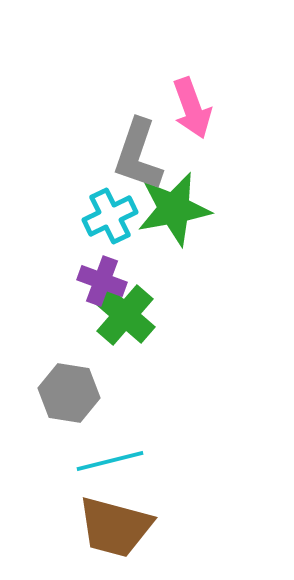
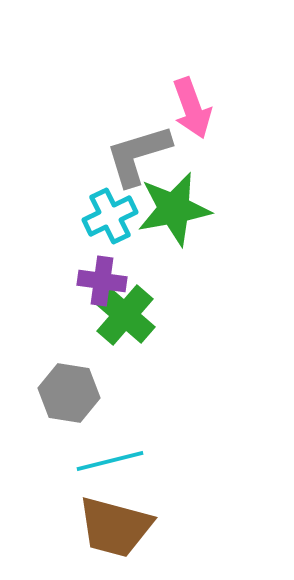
gray L-shape: rotated 54 degrees clockwise
purple cross: rotated 12 degrees counterclockwise
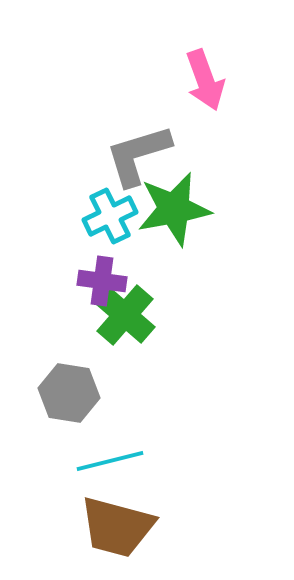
pink arrow: moved 13 px right, 28 px up
brown trapezoid: moved 2 px right
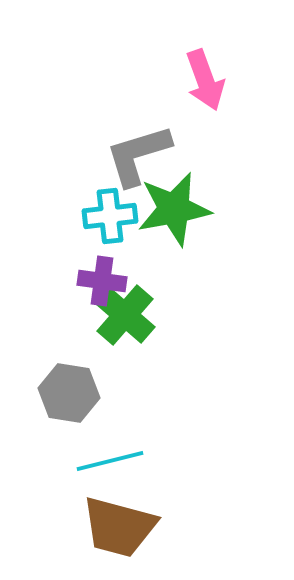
cyan cross: rotated 20 degrees clockwise
brown trapezoid: moved 2 px right
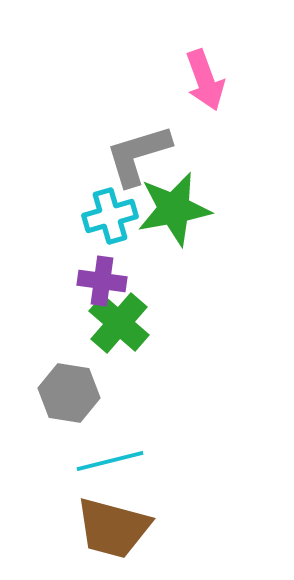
cyan cross: rotated 10 degrees counterclockwise
green cross: moved 6 px left, 8 px down
brown trapezoid: moved 6 px left, 1 px down
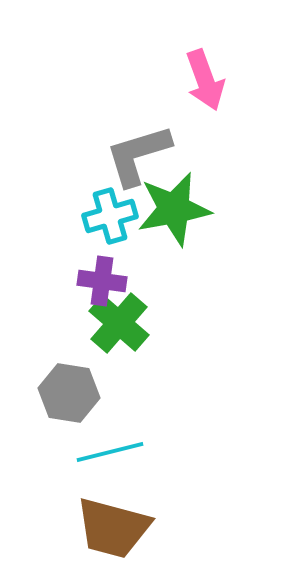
cyan line: moved 9 px up
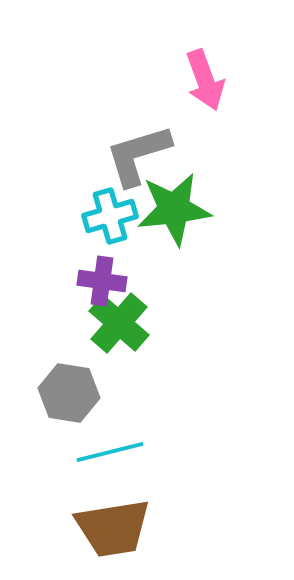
green star: rotated 4 degrees clockwise
brown trapezoid: rotated 24 degrees counterclockwise
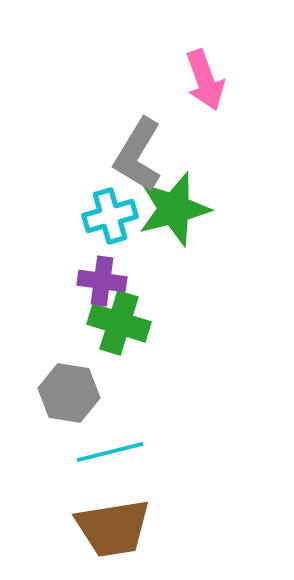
gray L-shape: rotated 42 degrees counterclockwise
green star: rotated 8 degrees counterclockwise
green cross: rotated 24 degrees counterclockwise
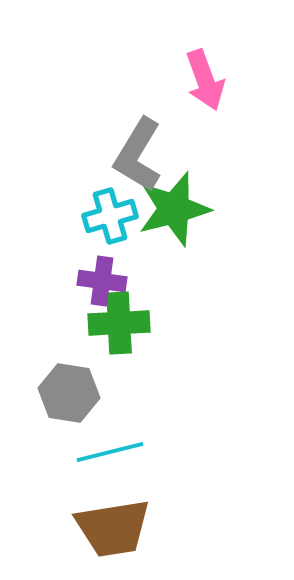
green cross: rotated 20 degrees counterclockwise
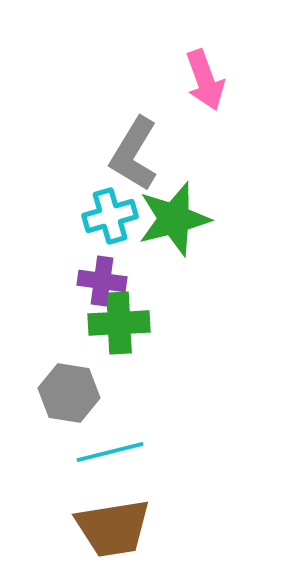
gray L-shape: moved 4 px left, 1 px up
green star: moved 10 px down
